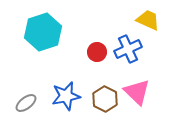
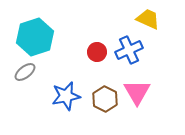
yellow trapezoid: moved 1 px up
cyan hexagon: moved 8 px left, 5 px down
blue cross: moved 1 px right, 1 px down
pink triangle: rotated 16 degrees clockwise
gray ellipse: moved 1 px left, 31 px up
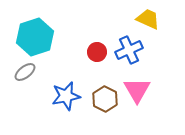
pink triangle: moved 2 px up
